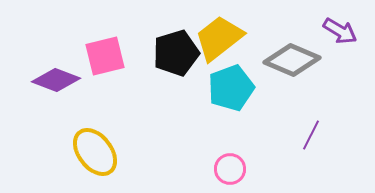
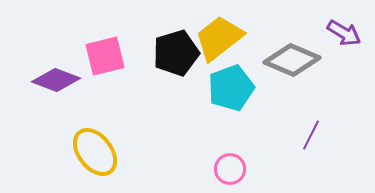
purple arrow: moved 4 px right, 2 px down
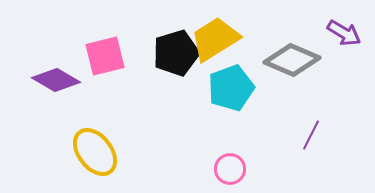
yellow trapezoid: moved 4 px left, 1 px down; rotated 6 degrees clockwise
purple diamond: rotated 9 degrees clockwise
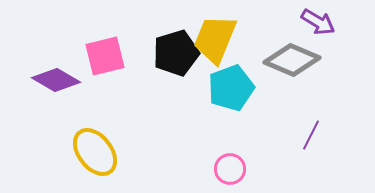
purple arrow: moved 26 px left, 11 px up
yellow trapezoid: rotated 36 degrees counterclockwise
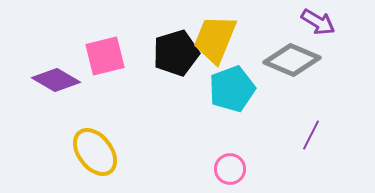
cyan pentagon: moved 1 px right, 1 px down
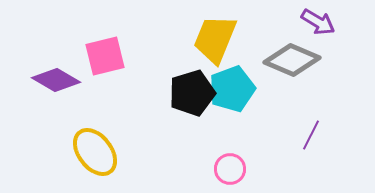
black pentagon: moved 16 px right, 40 px down
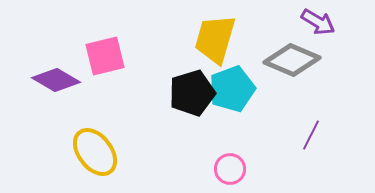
yellow trapezoid: rotated 6 degrees counterclockwise
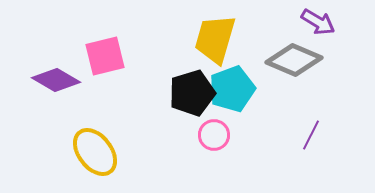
gray diamond: moved 2 px right
pink circle: moved 16 px left, 34 px up
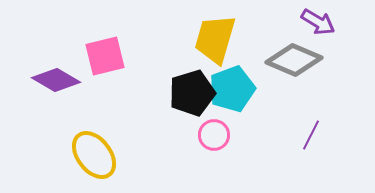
yellow ellipse: moved 1 px left, 3 px down
